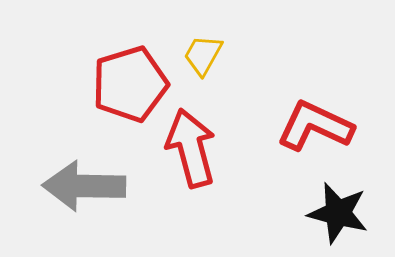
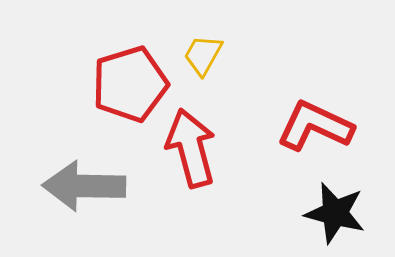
black star: moved 3 px left
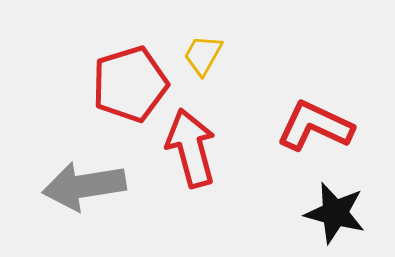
gray arrow: rotated 10 degrees counterclockwise
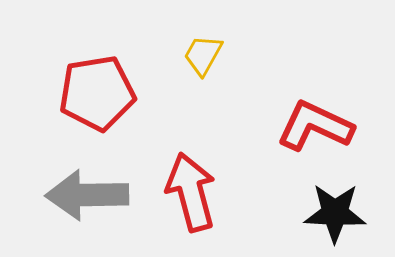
red pentagon: moved 33 px left, 9 px down; rotated 8 degrees clockwise
red arrow: moved 44 px down
gray arrow: moved 3 px right, 9 px down; rotated 8 degrees clockwise
black star: rotated 12 degrees counterclockwise
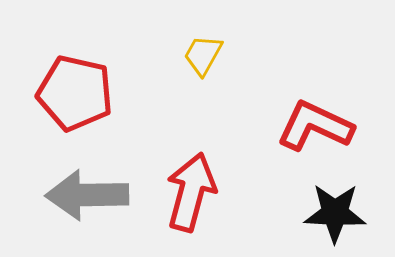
red pentagon: moved 22 px left; rotated 22 degrees clockwise
red arrow: rotated 30 degrees clockwise
